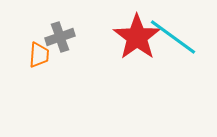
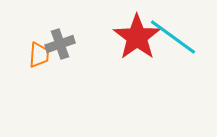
gray cross: moved 7 px down
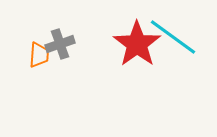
red star: moved 7 px down
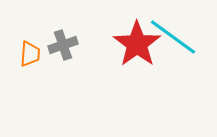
gray cross: moved 3 px right, 1 px down
orange trapezoid: moved 9 px left, 1 px up
